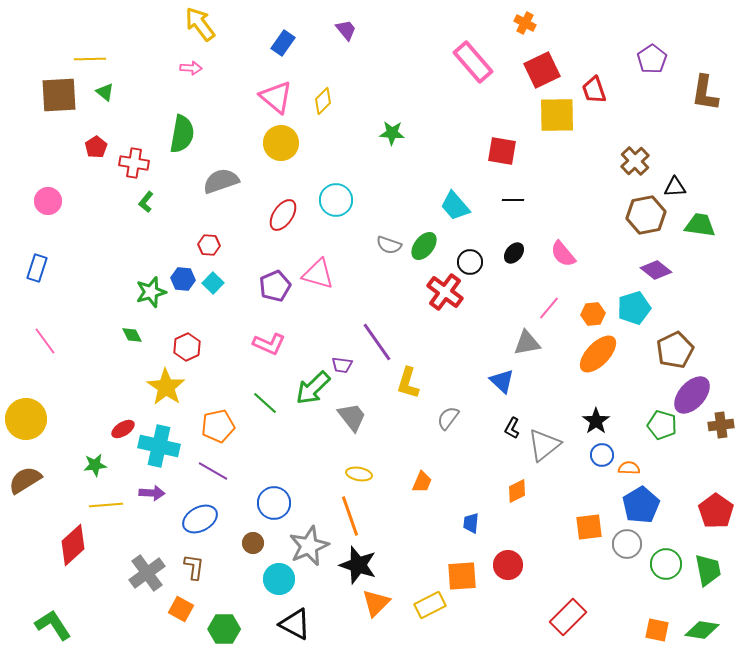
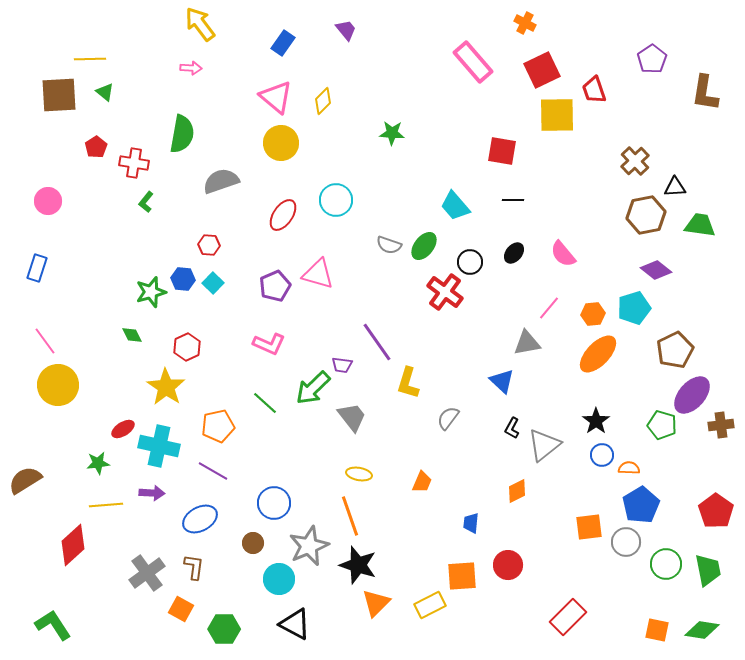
yellow circle at (26, 419): moved 32 px right, 34 px up
green star at (95, 465): moved 3 px right, 2 px up
gray circle at (627, 544): moved 1 px left, 2 px up
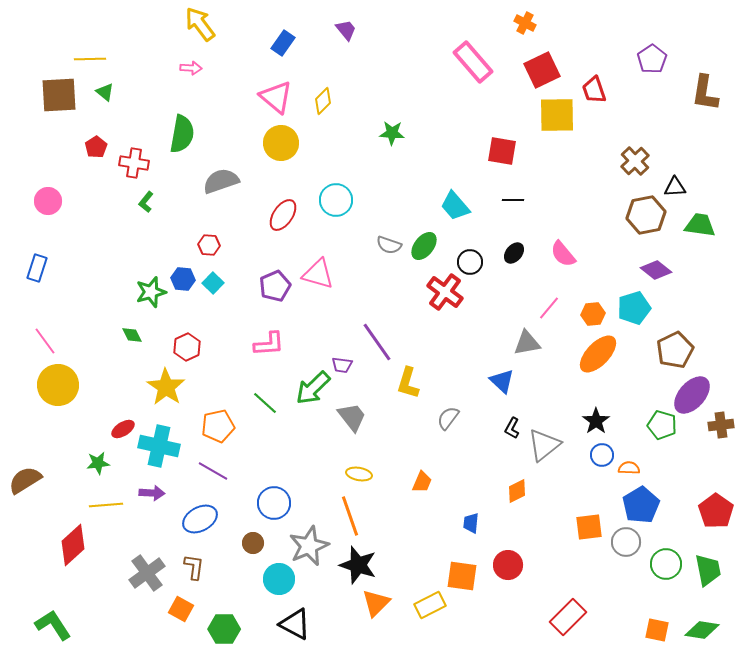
pink L-shape at (269, 344): rotated 28 degrees counterclockwise
orange square at (462, 576): rotated 12 degrees clockwise
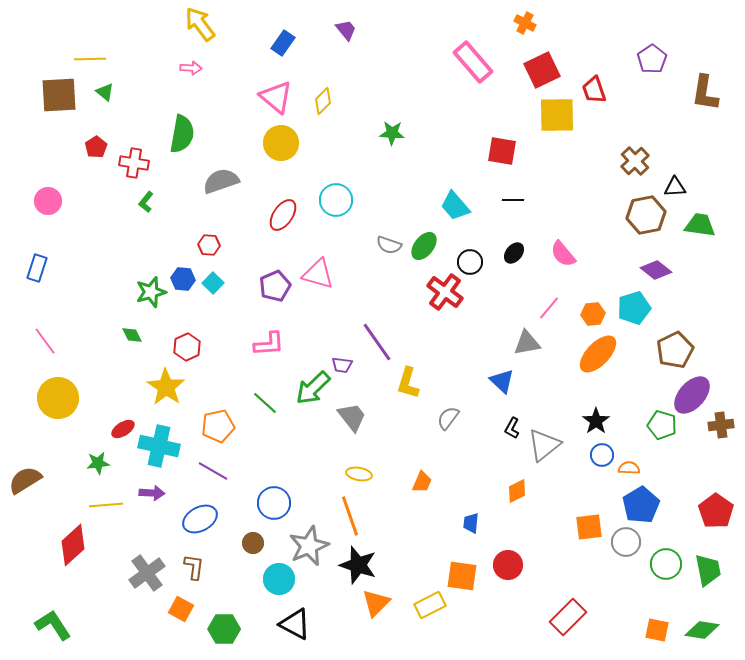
yellow circle at (58, 385): moved 13 px down
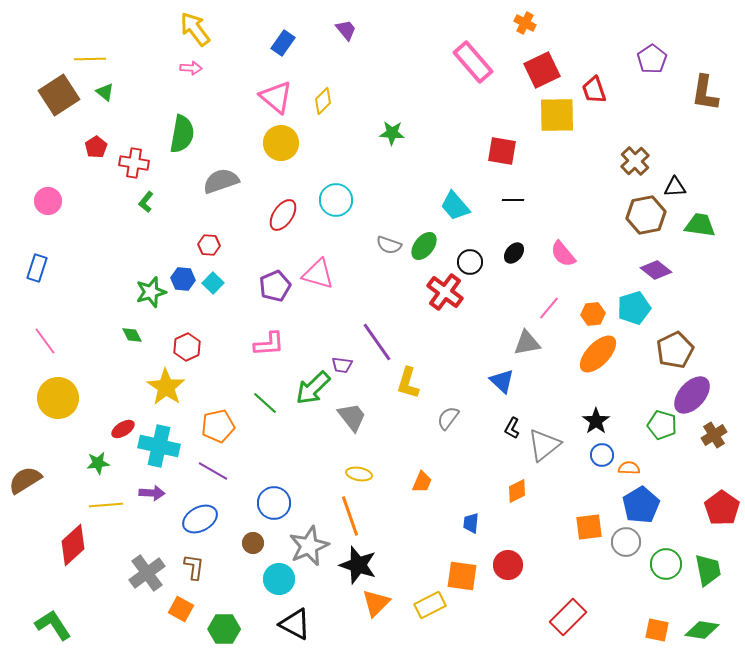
yellow arrow at (200, 24): moved 5 px left, 5 px down
brown square at (59, 95): rotated 30 degrees counterclockwise
brown cross at (721, 425): moved 7 px left, 10 px down; rotated 25 degrees counterclockwise
red pentagon at (716, 511): moved 6 px right, 3 px up
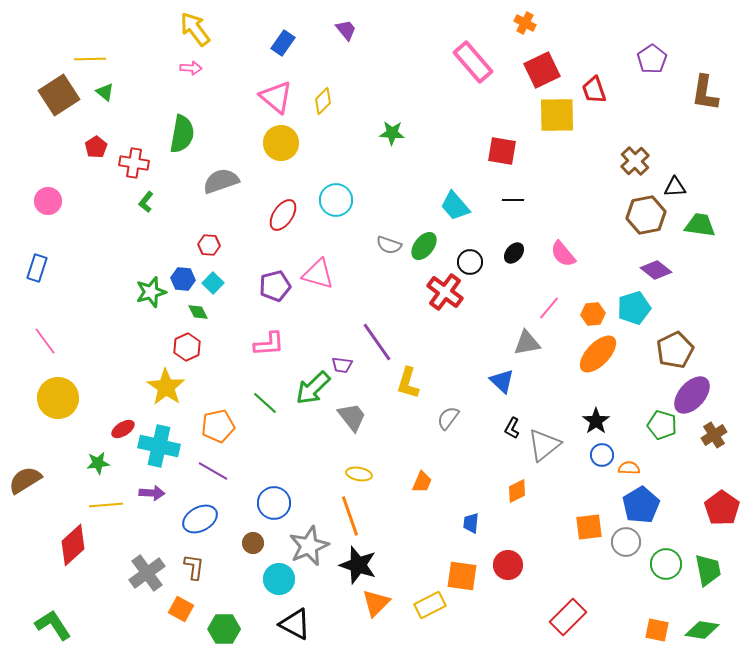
purple pentagon at (275, 286): rotated 8 degrees clockwise
green diamond at (132, 335): moved 66 px right, 23 px up
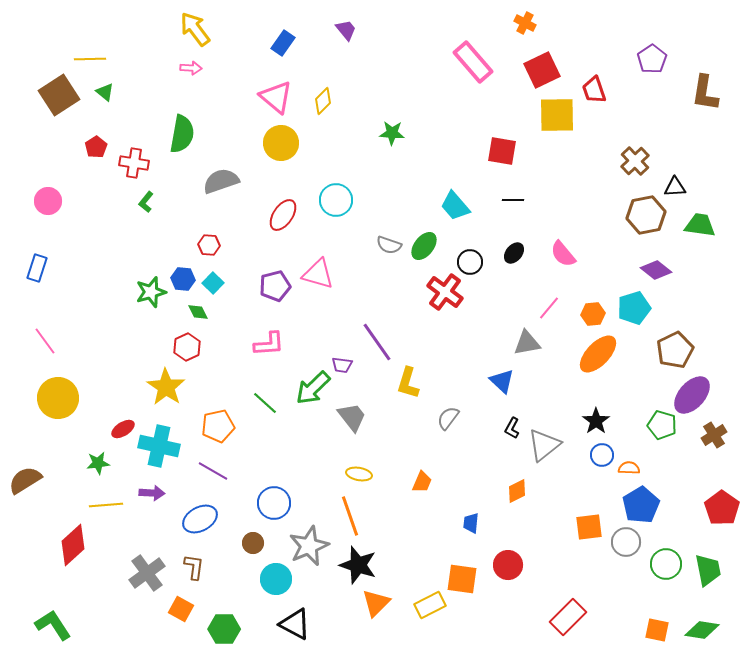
orange square at (462, 576): moved 3 px down
cyan circle at (279, 579): moved 3 px left
